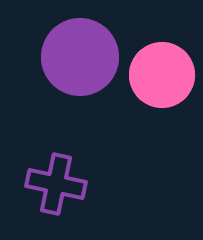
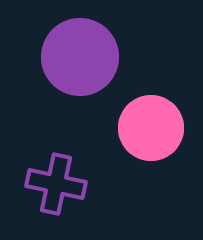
pink circle: moved 11 px left, 53 px down
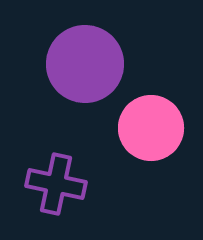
purple circle: moved 5 px right, 7 px down
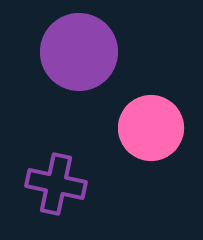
purple circle: moved 6 px left, 12 px up
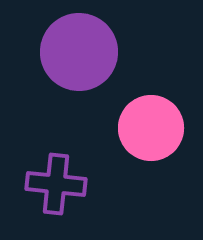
purple cross: rotated 6 degrees counterclockwise
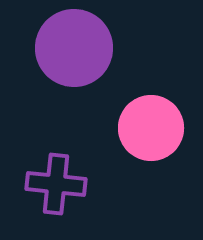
purple circle: moved 5 px left, 4 px up
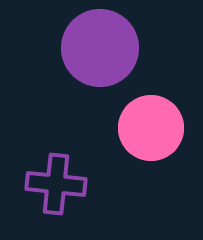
purple circle: moved 26 px right
